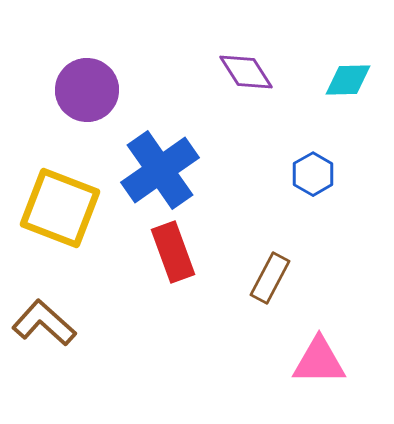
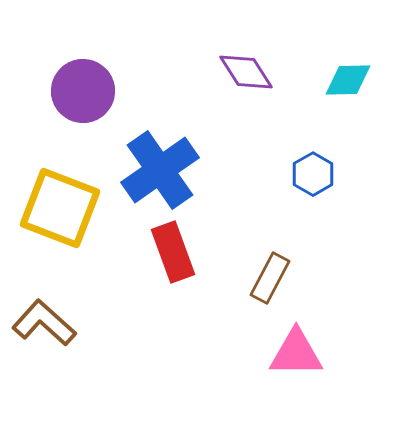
purple circle: moved 4 px left, 1 px down
pink triangle: moved 23 px left, 8 px up
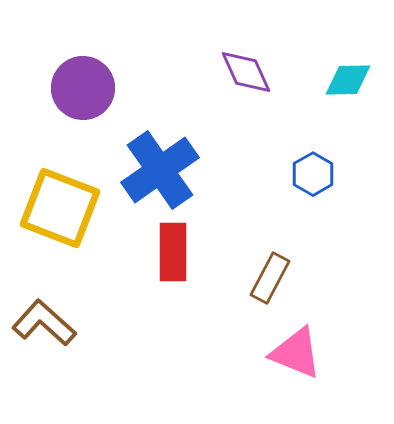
purple diamond: rotated 8 degrees clockwise
purple circle: moved 3 px up
red rectangle: rotated 20 degrees clockwise
pink triangle: rotated 22 degrees clockwise
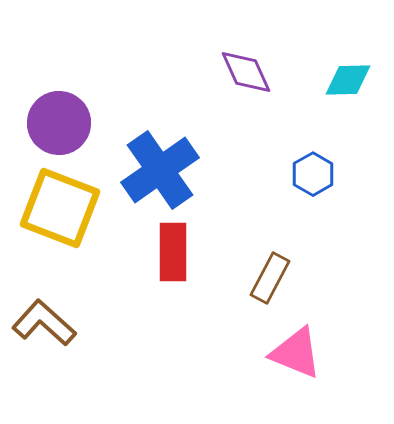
purple circle: moved 24 px left, 35 px down
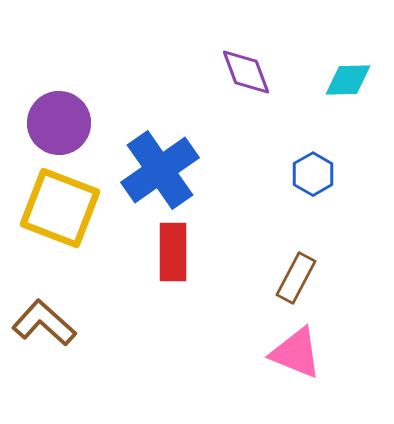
purple diamond: rotated 4 degrees clockwise
brown rectangle: moved 26 px right
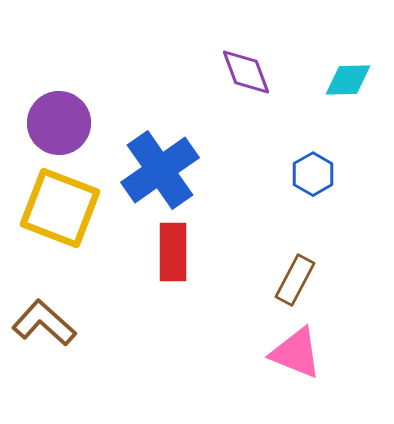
brown rectangle: moved 1 px left, 2 px down
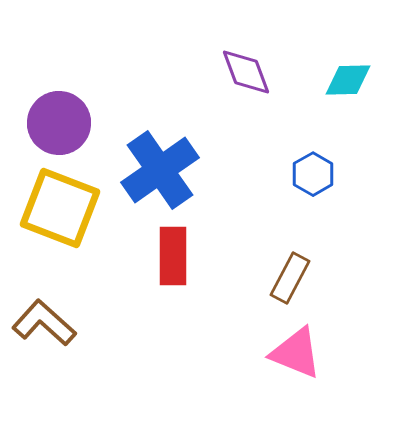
red rectangle: moved 4 px down
brown rectangle: moved 5 px left, 2 px up
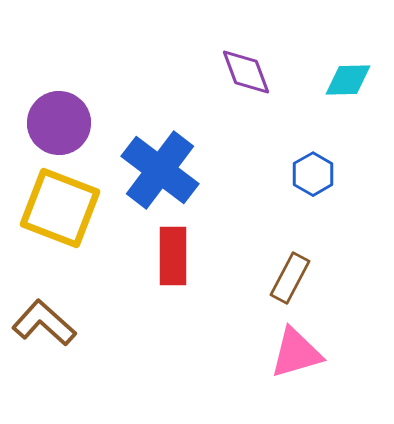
blue cross: rotated 18 degrees counterclockwise
pink triangle: rotated 38 degrees counterclockwise
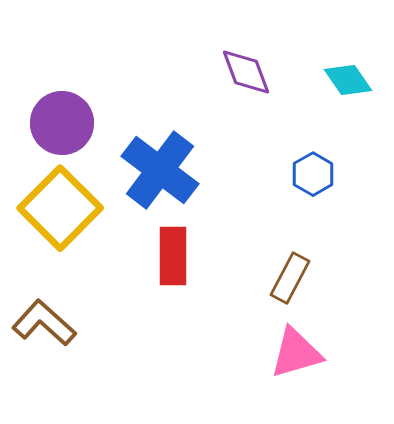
cyan diamond: rotated 57 degrees clockwise
purple circle: moved 3 px right
yellow square: rotated 24 degrees clockwise
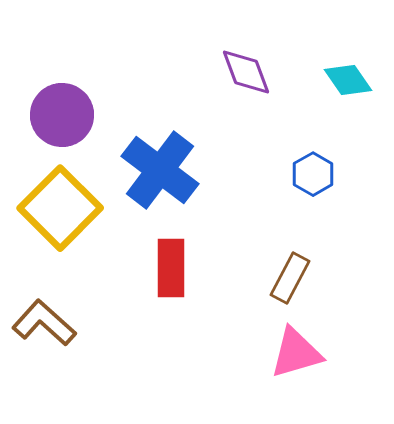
purple circle: moved 8 px up
red rectangle: moved 2 px left, 12 px down
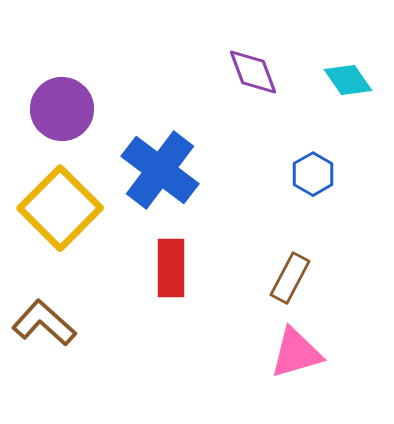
purple diamond: moved 7 px right
purple circle: moved 6 px up
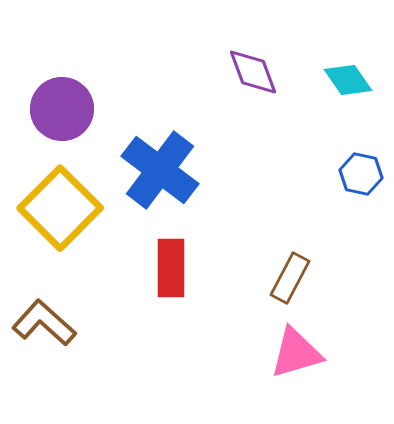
blue hexagon: moved 48 px right; rotated 18 degrees counterclockwise
